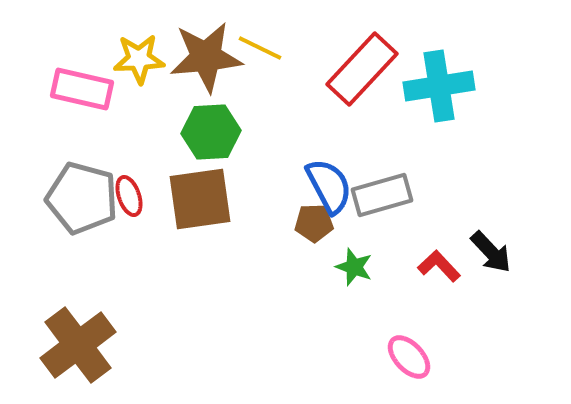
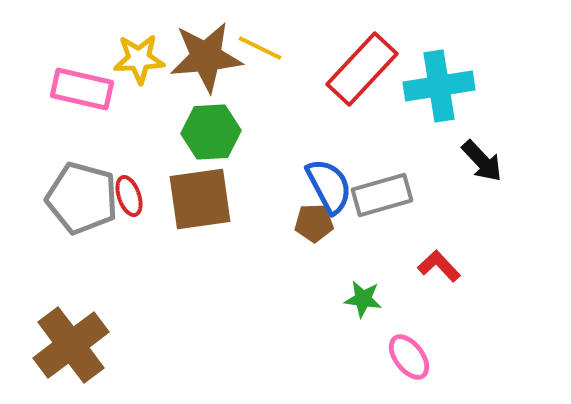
black arrow: moved 9 px left, 91 px up
green star: moved 9 px right, 32 px down; rotated 12 degrees counterclockwise
brown cross: moved 7 px left
pink ellipse: rotated 6 degrees clockwise
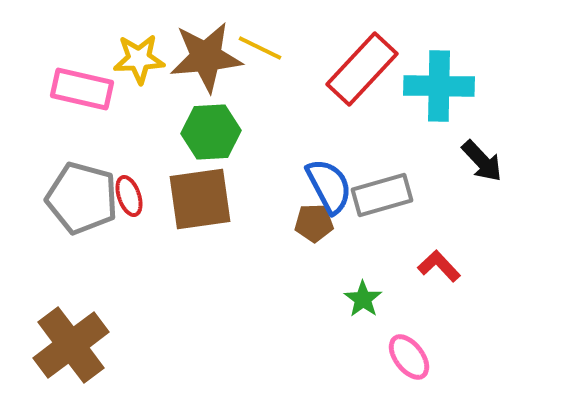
cyan cross: rotated 10 degrees clockwise
green star: rotated 27 degrees clockwise
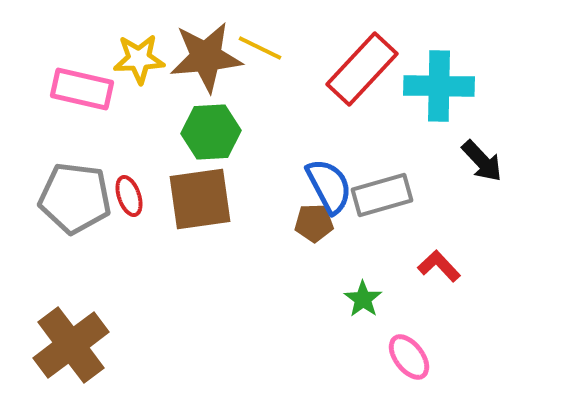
gray pentagon: moved 7 px left; rotated 8 degrees counterclockwise
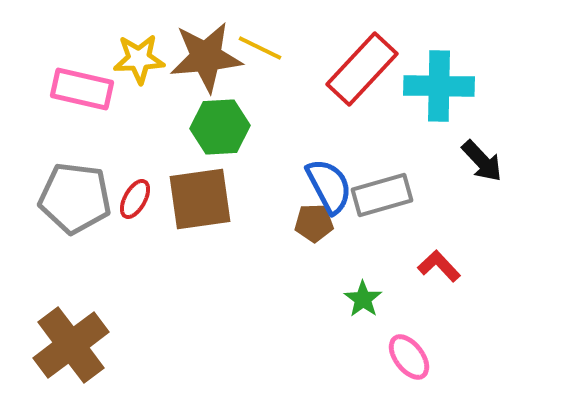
green hexagon: moved 9 px right, 5 px up
red ellipse: moved 6 px right, 3 px down; rotated 48 degrees clockwise
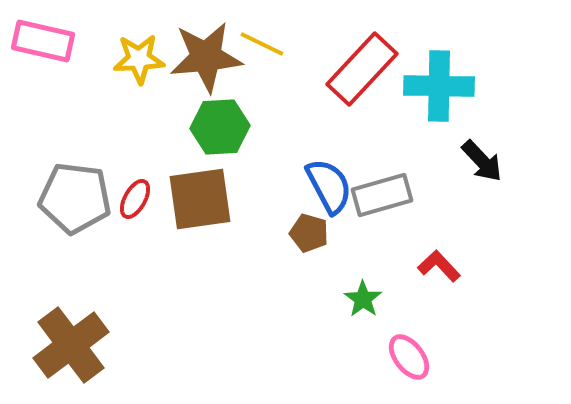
yellow line: moved 2 px right, 4 px up
pink rectangle: moved 39 px left, 48 px up
brown pentagon: moved 5 px left, 10 px down; rotated 18 degrees clockwise
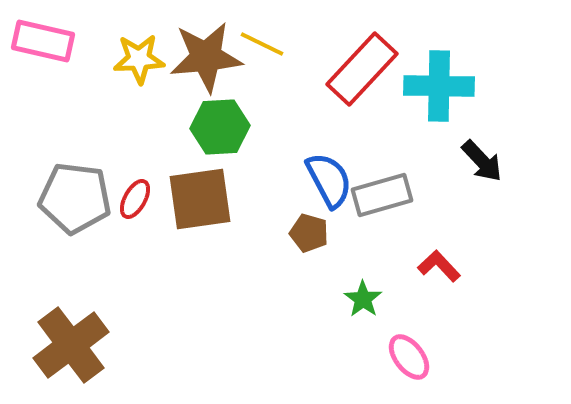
blue semicircle: moved 6 px up
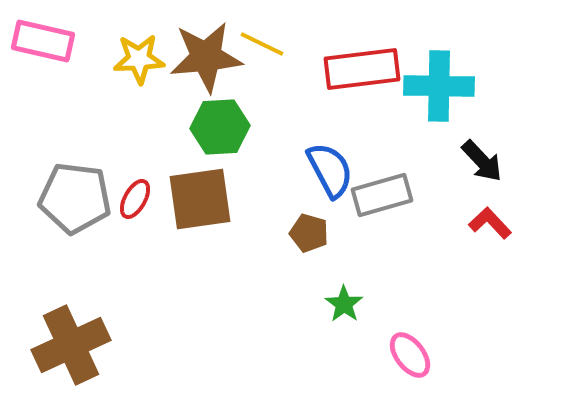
red rectangle: rotated 40 degrees clockwise
blue semicircle: moved 1 px right, 10 px up
red L-shape: moved 51 px right, 43 px up
green star: moved 19 px left, 5 px down
brown cross: rotated 12 degrees clockwise
pink ellipse: moved 1 px right, 2 px up
